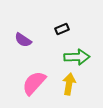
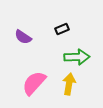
purple semicircle: moved 3 px up
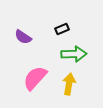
green arrow: moved 3 px left, 3 px up
pink semicircle: moved 1 px right, 5 px up
